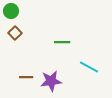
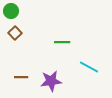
brown line: moved 5 px left
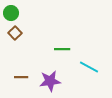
green circle: moved 2 px down
green line: moved 7 px down
purple star: moved 1 px left
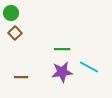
purple star: moved 12 px right, 9 px up
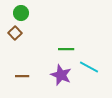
green circle: moved 10 px right
green line: moved 4 px right
purple star: moved 1 px left, 3 px down; rotated 30 degrees clockwise
brown line: moved 1 px right, 1 px up
